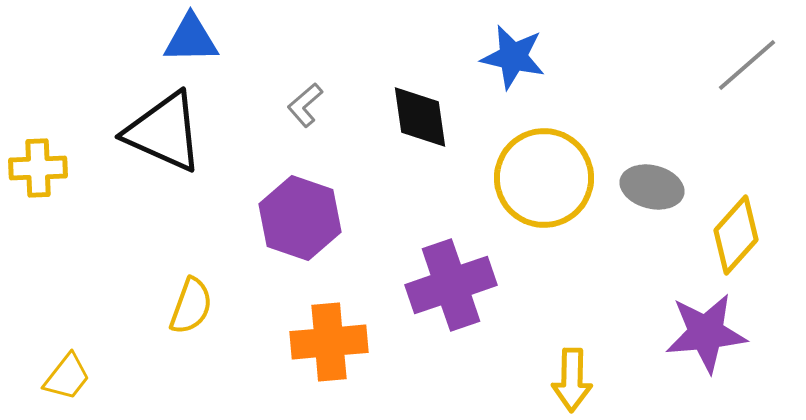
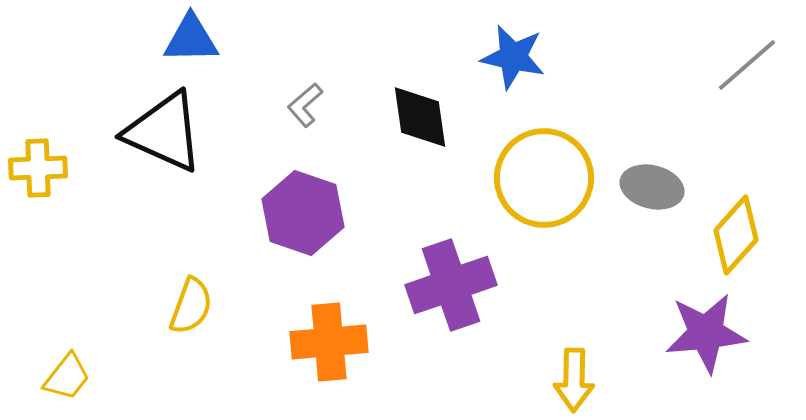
purple hexagon: moved 3 px right, 5 px up
yellow arrow: moved 2 px right
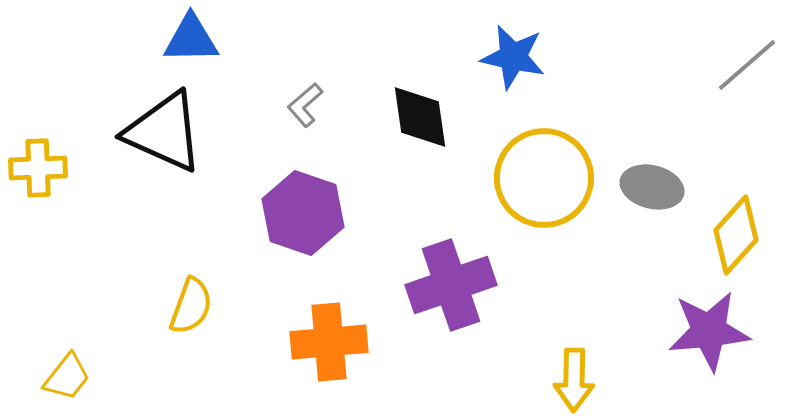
purple star: moved 3 px right, 2 px up
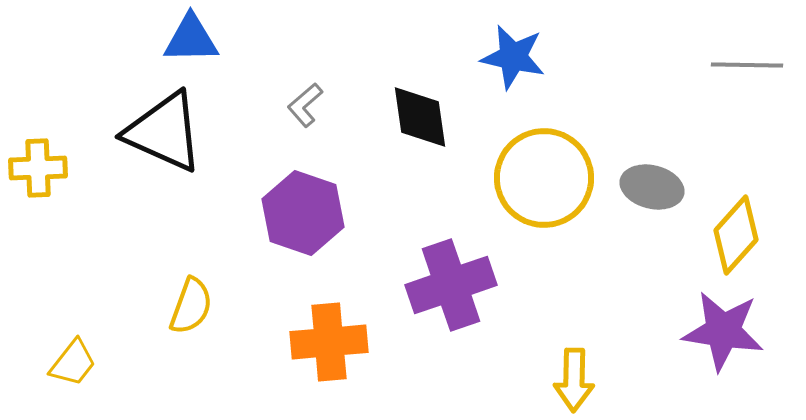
gray line: rotated 42 degrees clockwise
purple star: moved 14 px right; rotated 14 degrees clockwise
yellow trapezoid: moved 6 px right, 14 px up
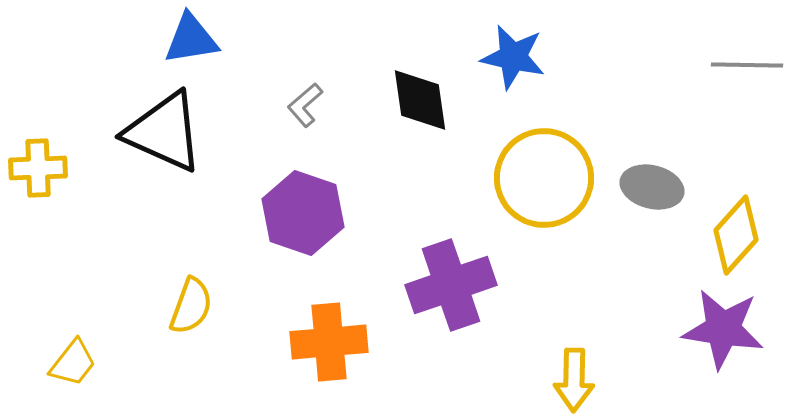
blue triangle: rotated 8 degrees counterclockwise
black diamond: moved 17 px up
purple star: moved 2 px up
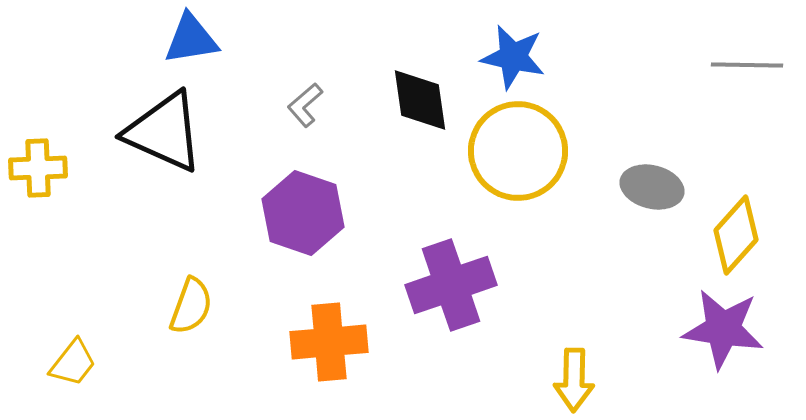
yellow circle: moved 26 px left, 27 px up
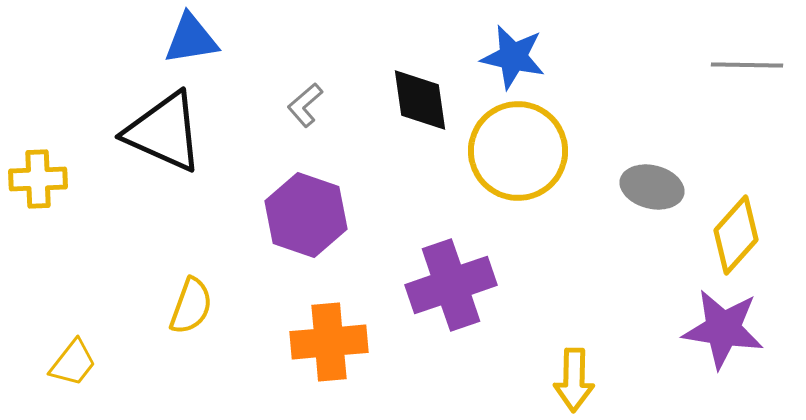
yellow cross: moved 11 px down
purple hexagon: moved 3 px right, 2 px down
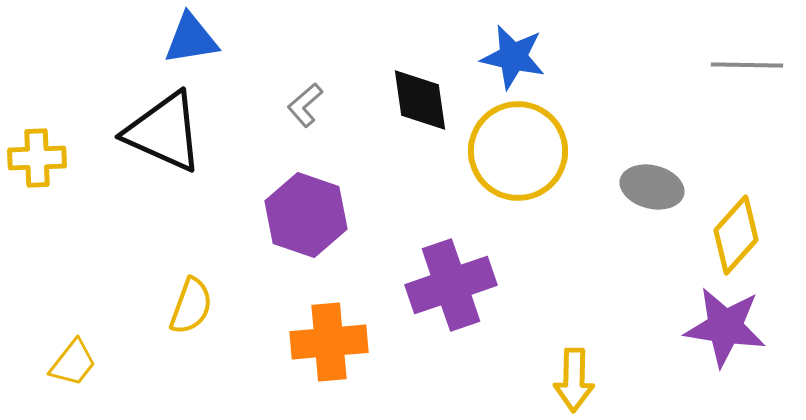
yellow cross: moved 1 px left, 21 px up
purple star: moved 2 px right, 2 px up
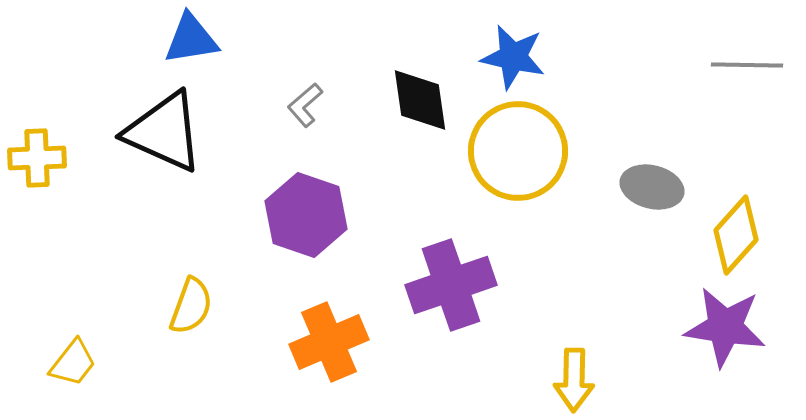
orange cross: rotated 18 degrees counterclockwise
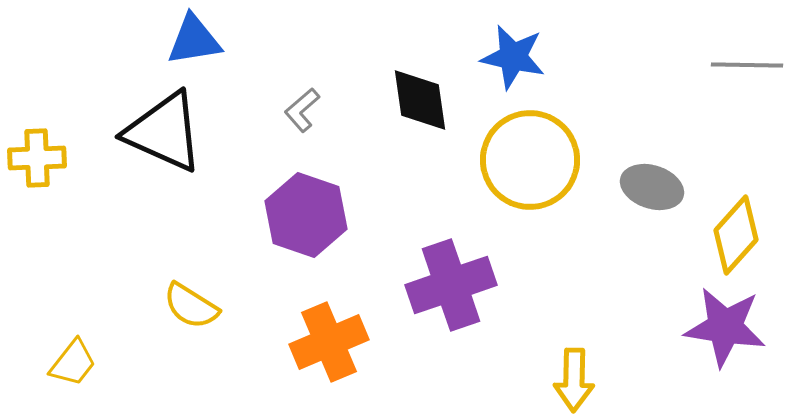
blue triangle: moved 3 px right, 1 px down
gray L-shape: moved 3 px left, 5 px down
yellow circle: moved 12 px right, 9 px down
gray ellipse: rotated 4 degrees clockwise
yellow semicircle: rotated 102 degrees clockwise
